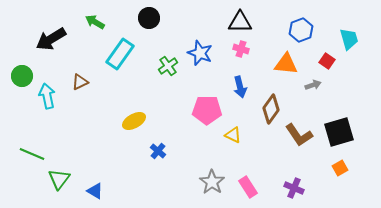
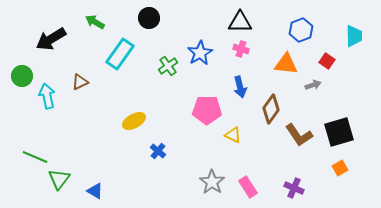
cyan trapezoid: moved 5 px right, 3 px up; rotated 15 degrees clockwise
blue star: rotated 20 degrees clockwise
green line: moved 3 px right, 3 px down
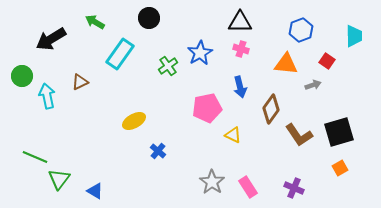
pink pentagon: moved 2 px up; rotated 12 degrees counterclockwise
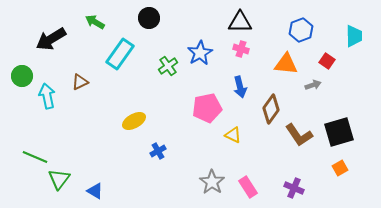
blue cross: rotated 21 degrees clockwise
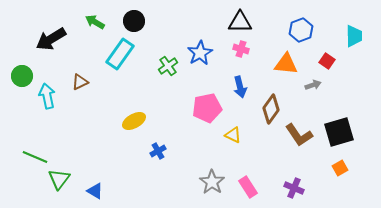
black circle: moved 15 px left, 3 px down
